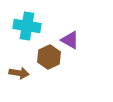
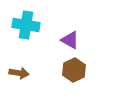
cyan cross: moved 1 px left, 1 px up
brown hexagon: moved 25 px right, 13 px down
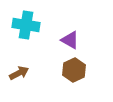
brown arrow: rotated 36 degrees counterclockwise
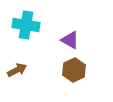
brown arrow: moved 2 px left, 3 px up
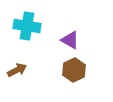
cyan cross: moved 1 px right, 1 px down
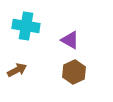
cyan cross: moved 1 px left
brown hexagon: moved 2 px down
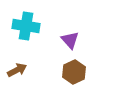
purple triangle: rotated 18 degrees clockwise
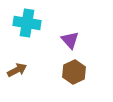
cyan cross: moved 1 px right, 3 px up
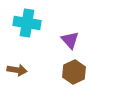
brown arrow: rotated 36 degrees clockwise
